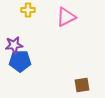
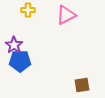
pink triangle: moved 2 px up
purple star: rotated 30 degrees counterclockwise
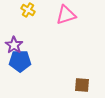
yellow cross: rotated 32 degrees clockwise
pink triangle: rotated 10 degrees clockwise
brown square: rotated 14 degrees clockwise
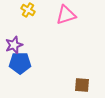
purple star: rotated 18 degrees clockwise
blue pentagon: moved 2 px down
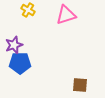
brown square: moved 2 px left
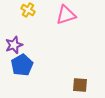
blue pentagon: moved 2 px right, 2 px down; rotated 30 degrees counterclockwise
